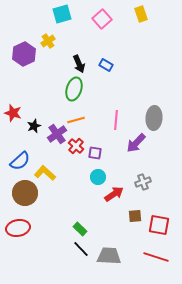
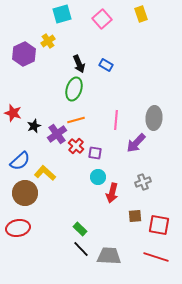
red arrow: moved 2 px left, 1 px up; rotated 138 degrees clockwise
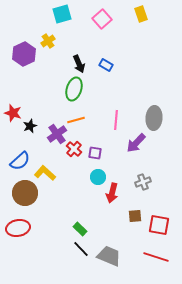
black star: moved 4 px left
red cross: moved 2 px left, 3 px down
gray trapezoid: rotated 20 degrees clockwise
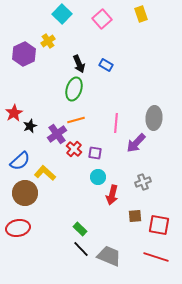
cyan square: rotated 30 degrees counterclockwise
red star: moved 1 px right; rotated 24 degrees clockwise
pink line: moved 3 px down
red arrow: moved 2 px down
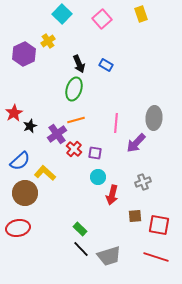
gray trapezoid: rotated 140 degrees clockwise
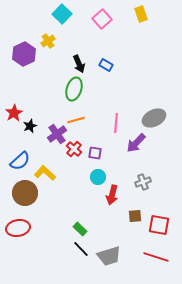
gray ellipse: rotated 60 degrees clockwise
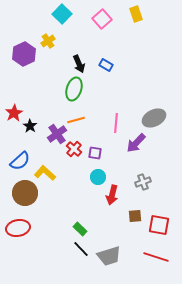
yellow rectangle: moved 5 px left
black star: rotated 16 degrees counterclockwise
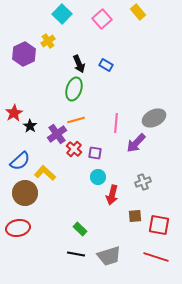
yellow rectangle: moved 2 px right, 2 px up; rotated 21 degrees counterclockwise
black line: moved 5 px left, 5 px down; rotated 36 degrees counterclockwise
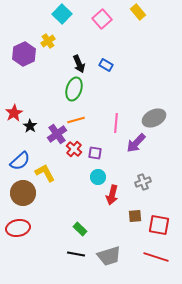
yellow L-shape: rotated 20 degrees clockwise
brown circle: moved 2 px left
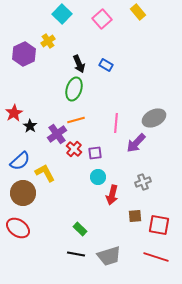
purple square: rotated 16 degrees counterclockwise
red ellipse: rotated 45 degrees clockwise
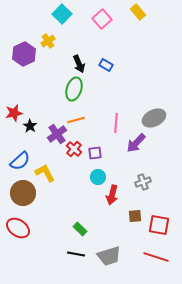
red star: rotated 18 degrees clockwise
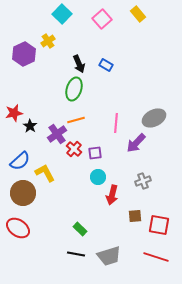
yellow rectangle: moved 2 px down
gray cross: moved 1 px up
